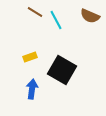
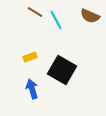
blue arrow: rotated 24 degrees counterclockwise
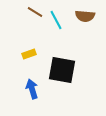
brown semicircle: moved 5 px left; rotated 18 degrees counterclockwise
yellow rectangle: moved 1 px left, 3 px up
black square: rotated 20 degrees counterclockwise
